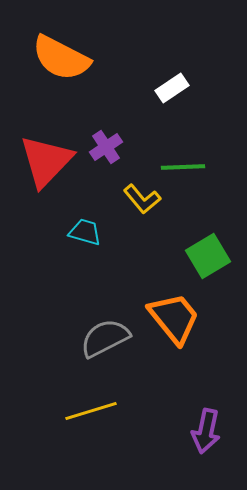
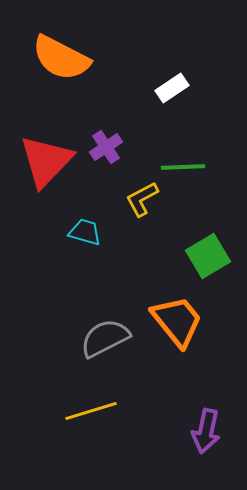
yellow L-shape: rotated 102 degrees clockwise
orange trapezoid: moved 3 px right, 3 px down
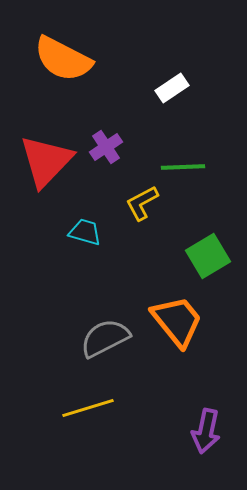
orange semicircle: moved 2 px right, 1 px down
yellow L-shape: moved 4 px down
yellow line: moved 3 px left, 3 px up
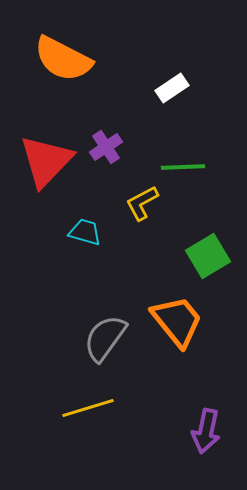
gray semicircle: rotated 27 degrees counterclockwise
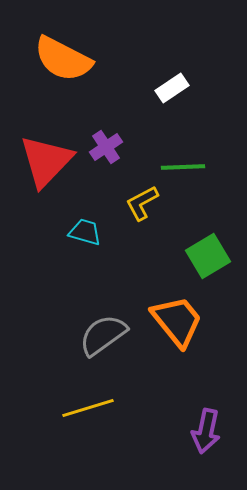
gray semicircle: moved 2 px left, 3 px up; rotated 18 degrees clockwise
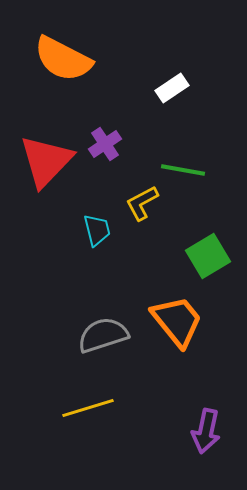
purple cross: moved 1 px left, 3 px up
green line: moved 3 px down; rotated 12 degrees clockwise
cyan trapezoid: moved 12 px right, 2 px up; rotated 60 degrees clockwise
gray semicircle: rotated 18 degrees clockwise
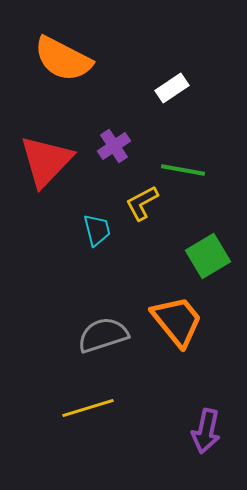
purple cross: moved 9 px right, 2 px down
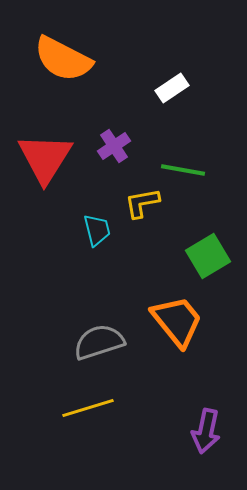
red triangle: moved 1 px left, 3 px up; rotated 12 degrees counterclockwise
yellow L-shape: rotated 18 degrees clockwise
gray semicircle: moved 4 px left, 7 px down
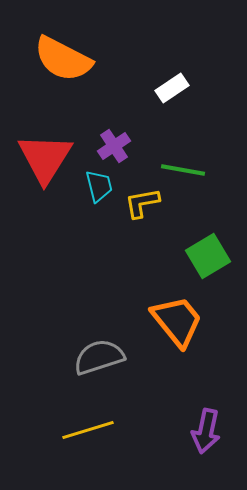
cyan trapezoid: moved 2 px right, 44 px up
gray semicircle: moved 15 px down
yellow line: moved 22 px down
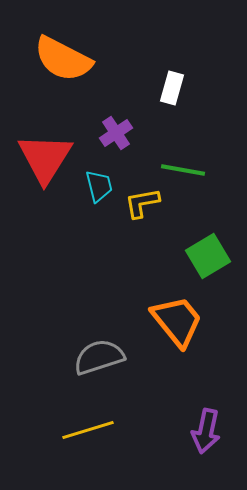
white rectangle: rotated 40 degrees counterclockwise
purple cross: moved 2 px right, 13 px up
